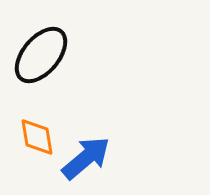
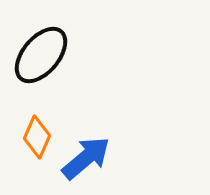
orange diamond: rotated 33 degrees clockwise
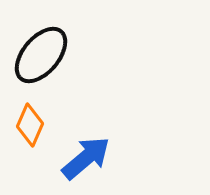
orange diamond: moved 7 px left, 12 px up
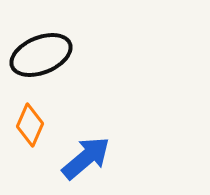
black ellipse: rotated 28 degrees clockwise
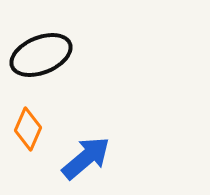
orange diamond: moved 2 px left, 4 px down
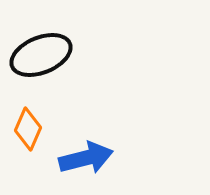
blue arrow: rotated 26 degrees clockwise
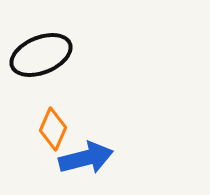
orange diamond: moved 25 px right
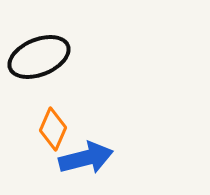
black ellipse: moved 2 px left, 2 px down
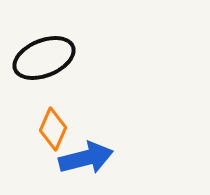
black ellipse: moved 5 px right, 1 px down
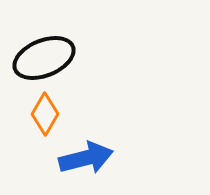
orange diamond: moved 8 px left, 15 px up; rotated 6 degrees clockwise
